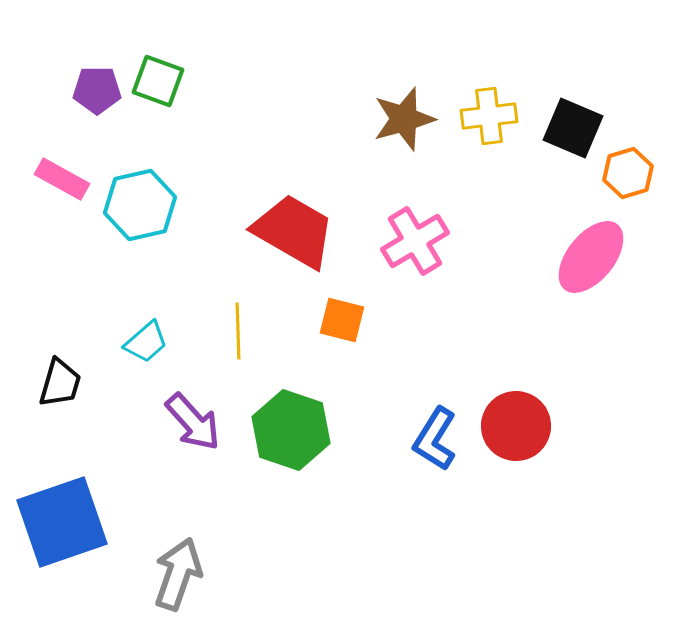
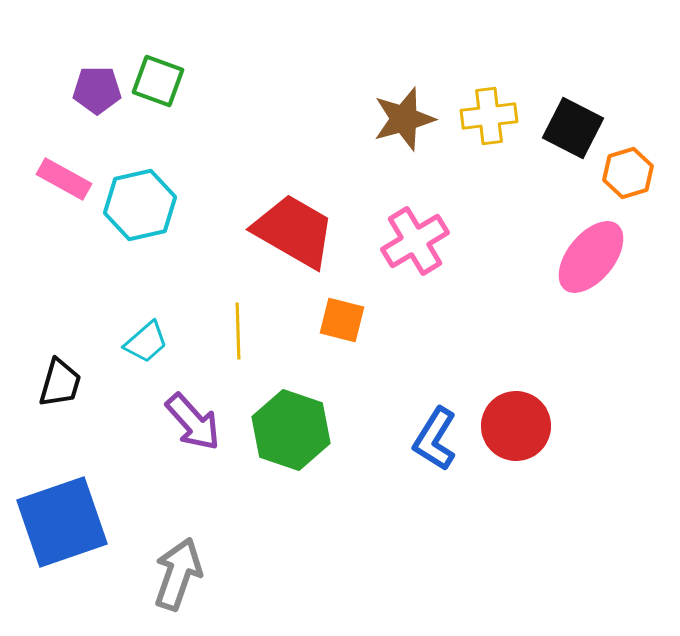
black square: rotated 4 degrees clockwise
pink rectangle: moved 2 px right
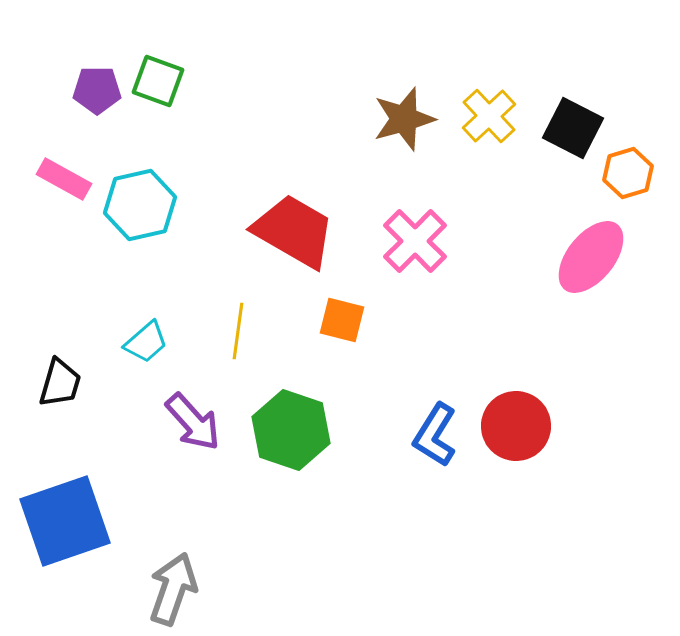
yellow cross: rotated 36 degrees counterclockwise
pink cross: rotated 14 degrees counterclockwise
yellow line: rotated 10 degrees clockwise
blue L-shape: moved 4 px up
blue square: moved 3 px right, 1 px up
gray arrow: moved 5 px left, 15 px down
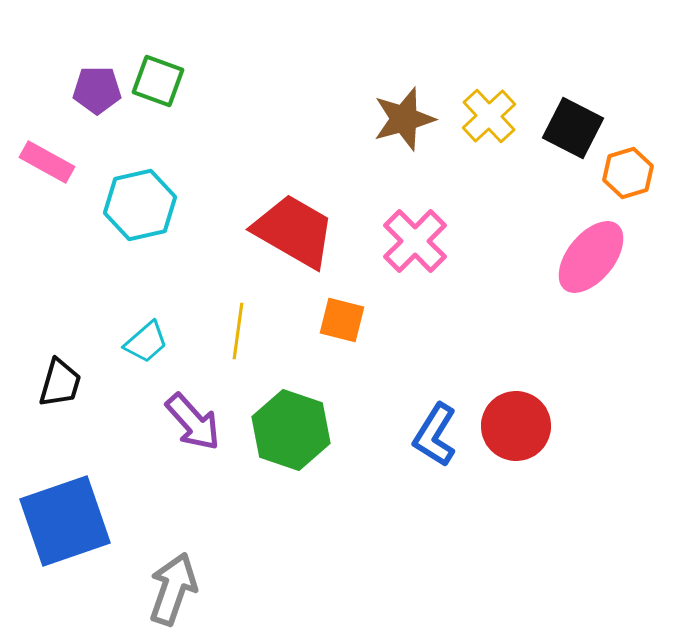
pink rectangle: moved 17 px left, 17 px up
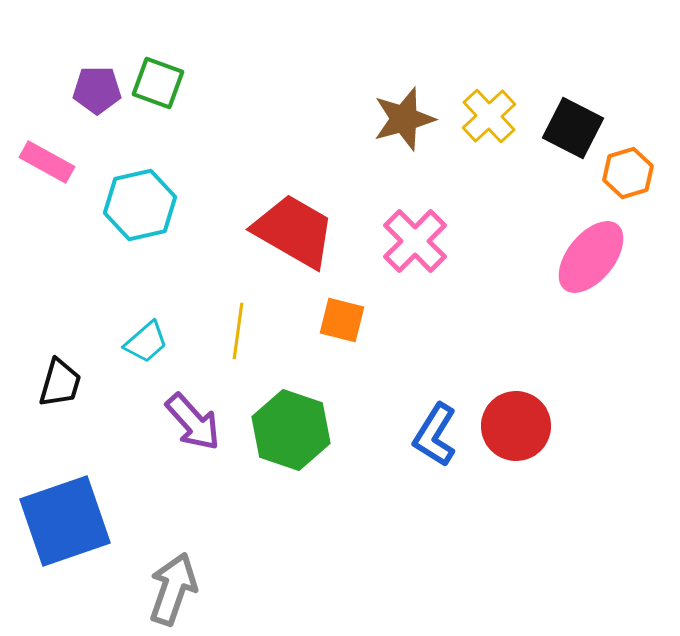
green square: moved 2 px down
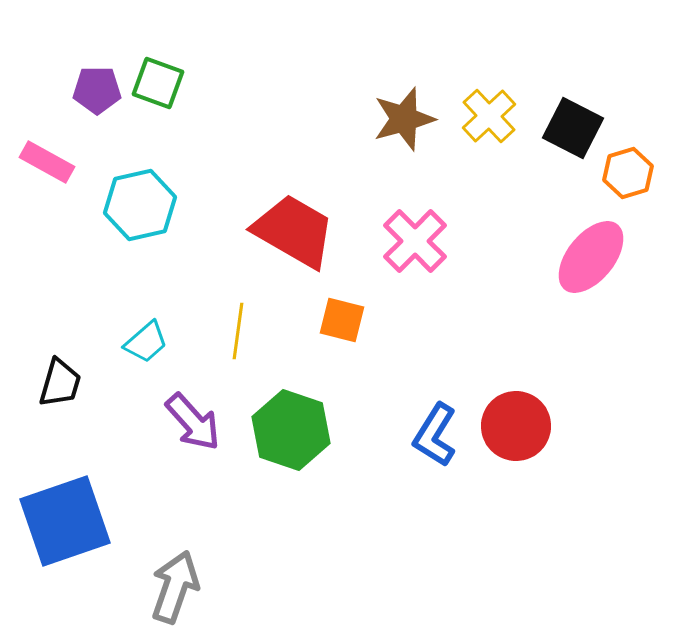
gray arrow: moved 2 px right, 2 px up
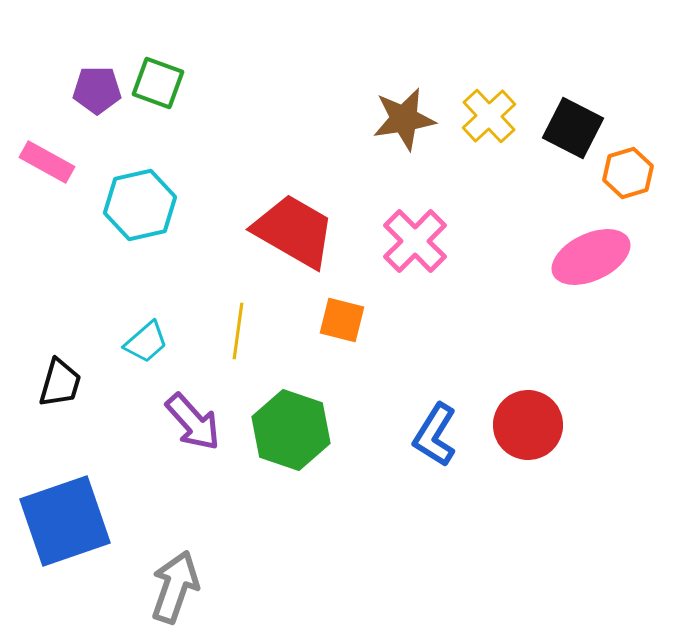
brown star: rotated 6 degrees clockwise
pink ellipse: rotated 26 degrees clockwise
red circle: moved 12 px right, 1 px up
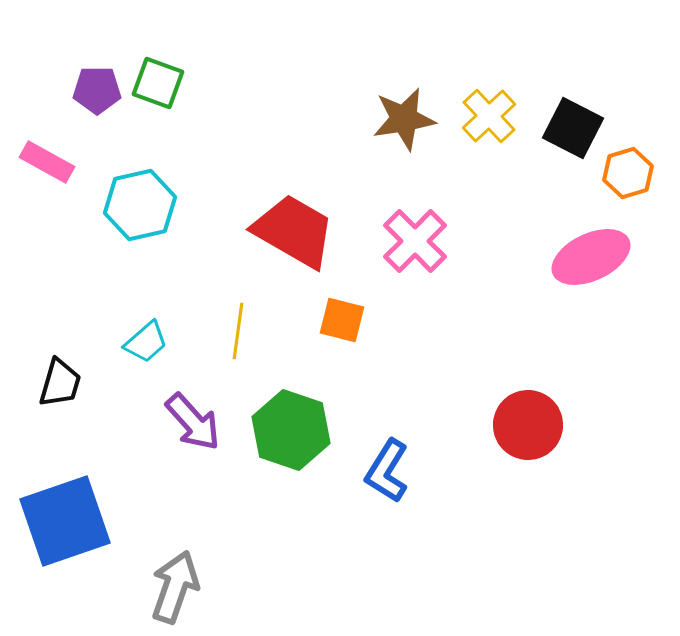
blue L-shape: moved 48 px left, 36 px down
